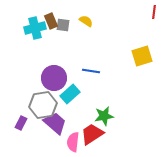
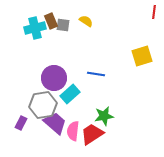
blue line: moved 5 px right, 3 px down
pink semicircle: moved 11 px up
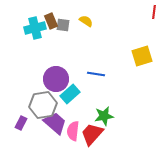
purple circle: moved 2 px right, 1 px down
red trapezoid: rotated 15 degrees counterclockwise
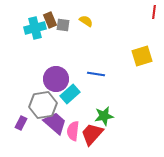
brown rectangle: moved 1 px left, 1 px up
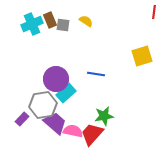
cyan cross: moved 3 px left, 4 px up; rotated 10 degrees counterclockwise
cyan rectangle: moved 4 px left, 1 px up
purple rectangle: moved 1 px right, 4 px up; rotated 16 degrees clockwise
pink semicircle: rotated 96 degrees clockwise
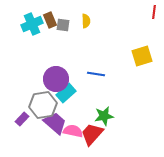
yellow semicircle: rotated 56 degrees clockwise
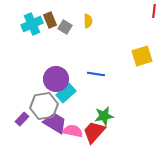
red line: moved 1 px up
yellow semicircle: moved 2 px right
gray square: moved 2 px right, 2 px down; rotated 24 degrees clockwise
gray hexagon: moved 1 px right, 1 px down
purple trapezoid: rotated 10 degrees counterclockwise
red trapezoid: moved 2 px right, 2 px up
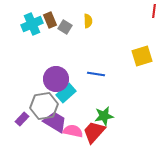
purple trapezoid: moved 1 px up
